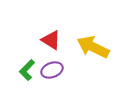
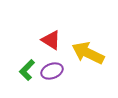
yellow arrow: moved 5 px left, 6 px down
purple ellipse: moved 1 px down
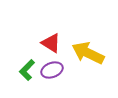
red triangle: moved 3 px down
purple ellipse: moved 1 px up
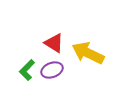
red triangle: moved 3 px right
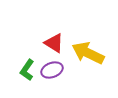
green L-shape: rotated 10 degrees counterclockwise
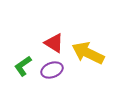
green L-shape: moved 4 px left, 4 px up; rotated 20 degrees clockwise
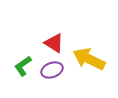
yellow arrow: moved 1 px right, 6 px down
